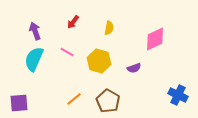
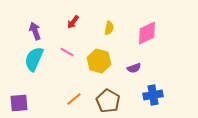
pink diamond: moved 8 px left, 6 px up
blue cross: moved 25 px left; rotated 36 degrees counterclockwise
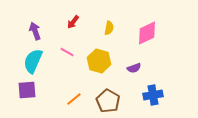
cyan semicircle: moved 1 px left, 2 px down
purple square: moved 8 px right, 13 px up
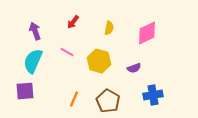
purple square: moved 2 px left, 1 px down
orange line: rotated 28 degrees counterclockwise
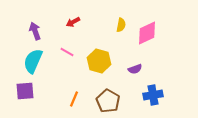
red arrow: rotated 24 degrees clockwise
yellow semicircle: moved 12 px right, 3 px up
purple semicircle: moved 1 px right, 1 px down
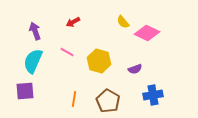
yellow semicircle: moved 2 px right, 3 px up; rotated 128 degrees clockwise
pink diamond: rotated 50 degrees clockwise
orange line: rotated 14 degrees counterclockwise
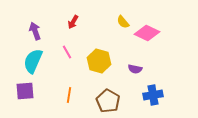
red arrow: rotated 32 degrees counterclockwise
pink line: rotated 32 degrees clockwise
purple semicircle: rotated 32 degrees clockwise
orange line: moved 5 px left, 4 px up
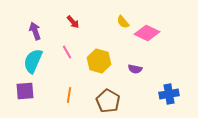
red arrow: rotated 72 degrees counterclockwise
blue cross: moved 16 px right, 1 px up
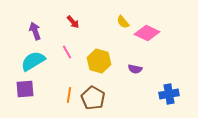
cyan semicircle: rotated 35 degrees clockwise
purple square: moved 2 px up
brown pentagon: moved 15 px left, 3 px up
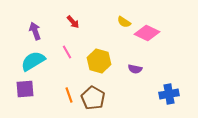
yellow semicircle: moved 1 px right; rotated 16 degrees counterclockwise
orange line: rotated 28 degrees counterclockwise
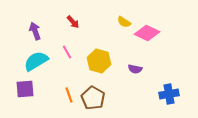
cyan semicircle: moved 3 px right
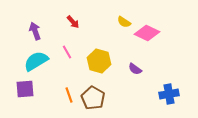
purple semicircle: rotated 24 degrees clockwise
